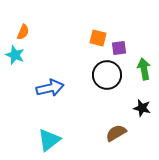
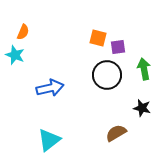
purple square: moved 1 px left, 1 px up
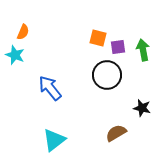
green arrow: moved 1 px left, 19 px up
blue arrow: rotated 116 degrees counterclockwise
cyan triangle: moved 5 px right
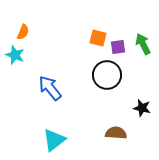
green arrow: moved 6 px up; rotated 15 degrees counterclockwise
brown semicircle: rotated 35 degrees clockwise
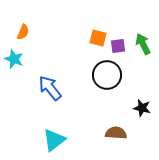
purple square: moved 1 px up
cyan star: moved 1 px left, 4 px down
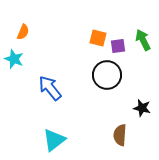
green arrow: moved 4 px up
brown semicircle: moved 4 px right, 2 px down; rotated 90 degrees counterclockwise
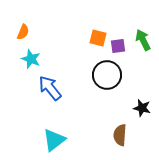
cyan star: moved 17 px right
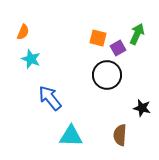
green arrow: moved 6 px left, 6 px up; rotated 50 degrees clockwise
purple square: moved 2 px down; rotated 21 degrees counterclockwise
blue arrow: moved 10 px down
cyan triangle: moved 17 px right, 4 px up; rotated 40 degrees clockwise
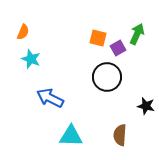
black circle: moved 2 px down
blue arrow: rotated 24 degrees counterclockwise
black star: moved 4 px right, 2 px up
